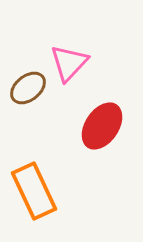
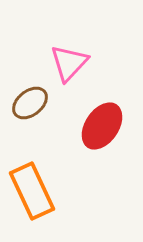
brown ellipse: moved 2 px right, 15 px down
orange rectangle: moved 2 px left
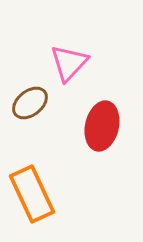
red ellipse: rotated 21 degrees counterclockwise
orange rectangle: moved 3 px down
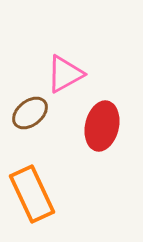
pink triangle: moved 4 px left, 11 px down; rotated 18 degrees clockwise
brown ellipse: moved 10 px down
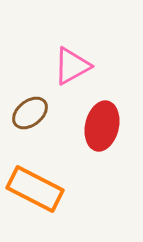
pink triangle: moved 7 px right, 8 px up
orange rectangle: moved 3 px right, 5 px up; rotated 38 degrees counterclockwise
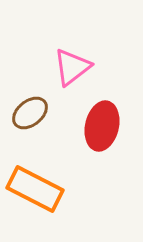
pink triangle: moved 1 px down; rotated 9 degrees counterclockwise
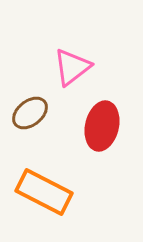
orange rectangle: moved 9 px right, 3 px down
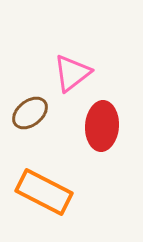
pink triangle: moved 6 px down
red ellipse: rotated 9 degrees counterclockwise
